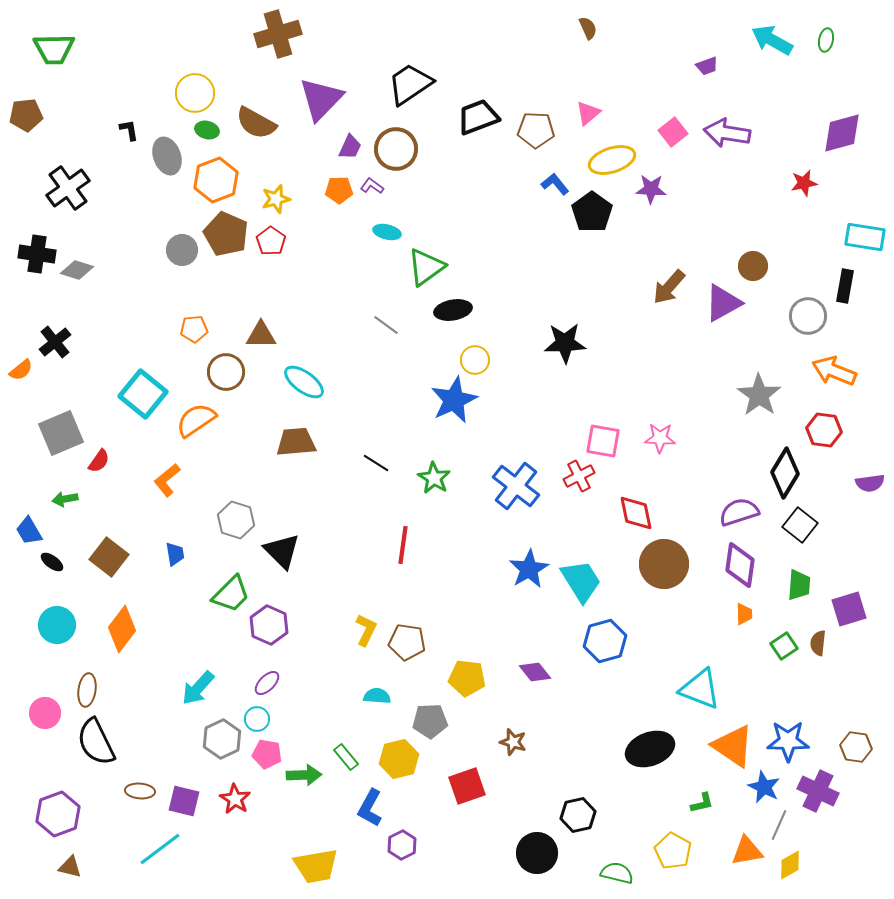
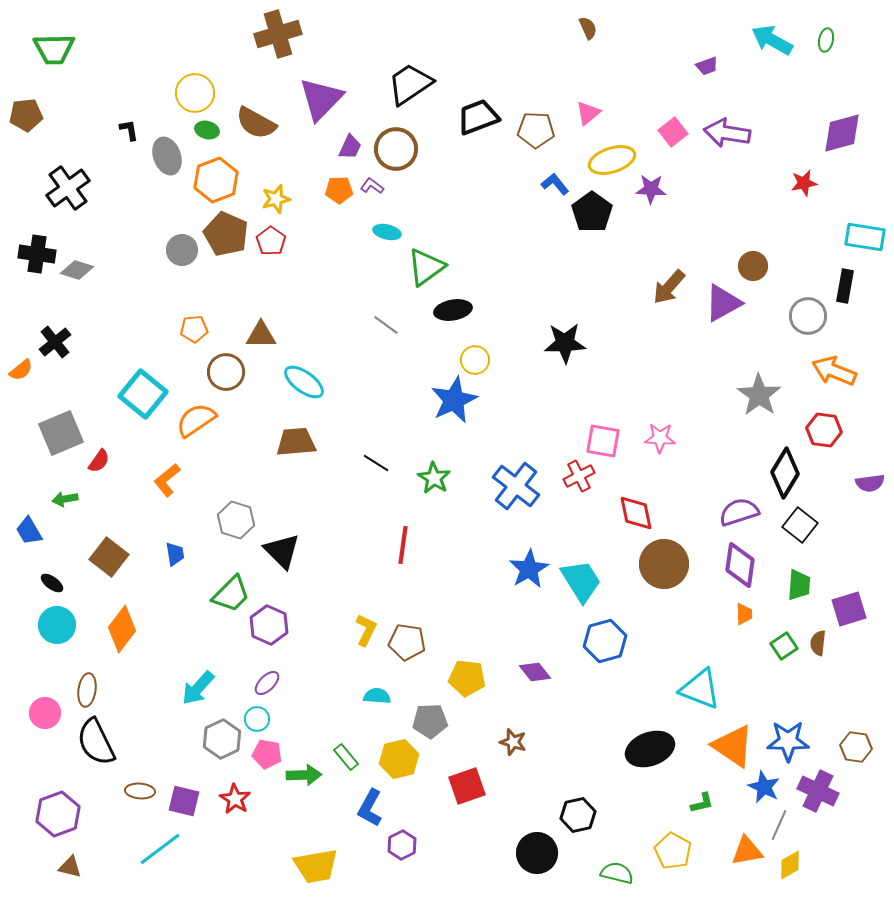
black ellipse at (52, 562): moved 21 px down
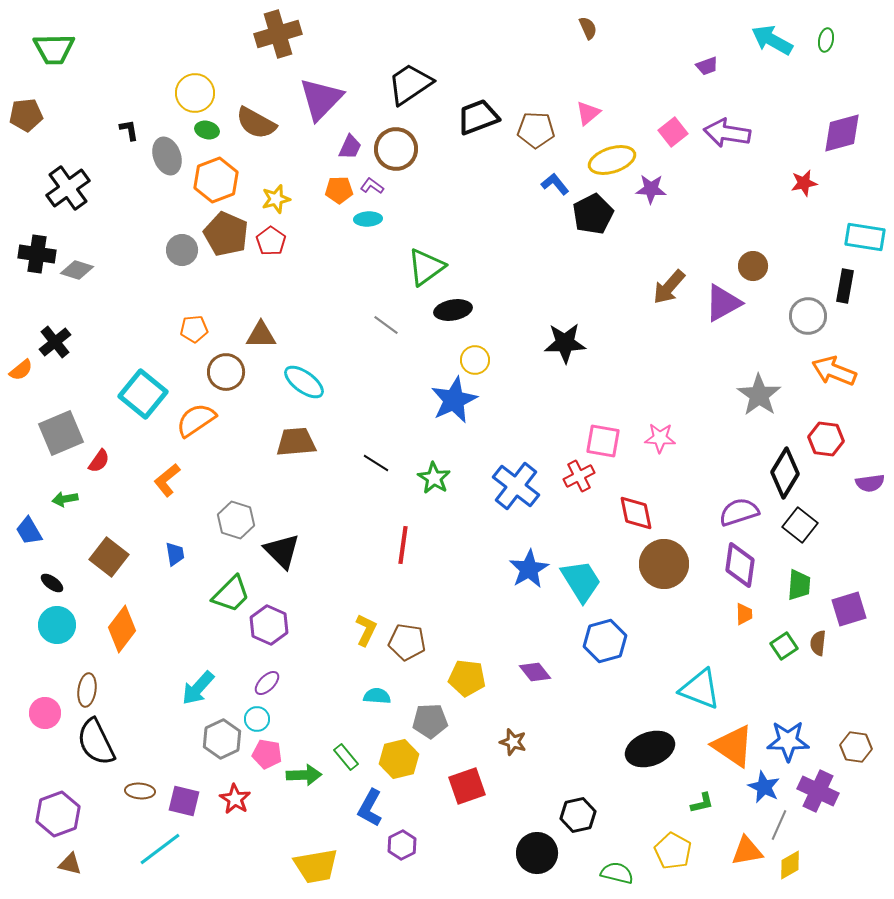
black pentagon at (592, 212): moved 1 px right, 2 px down; rotated 9 degrees clockwise
cyan ellipse at (387, 232): moved 19 px left, 13 px up; rotated 16 degrees counterclockwise
red hexagon at (824, 430): moved 2 px right, 9 px down
brown triangle at (70, 867): moved 3 px up
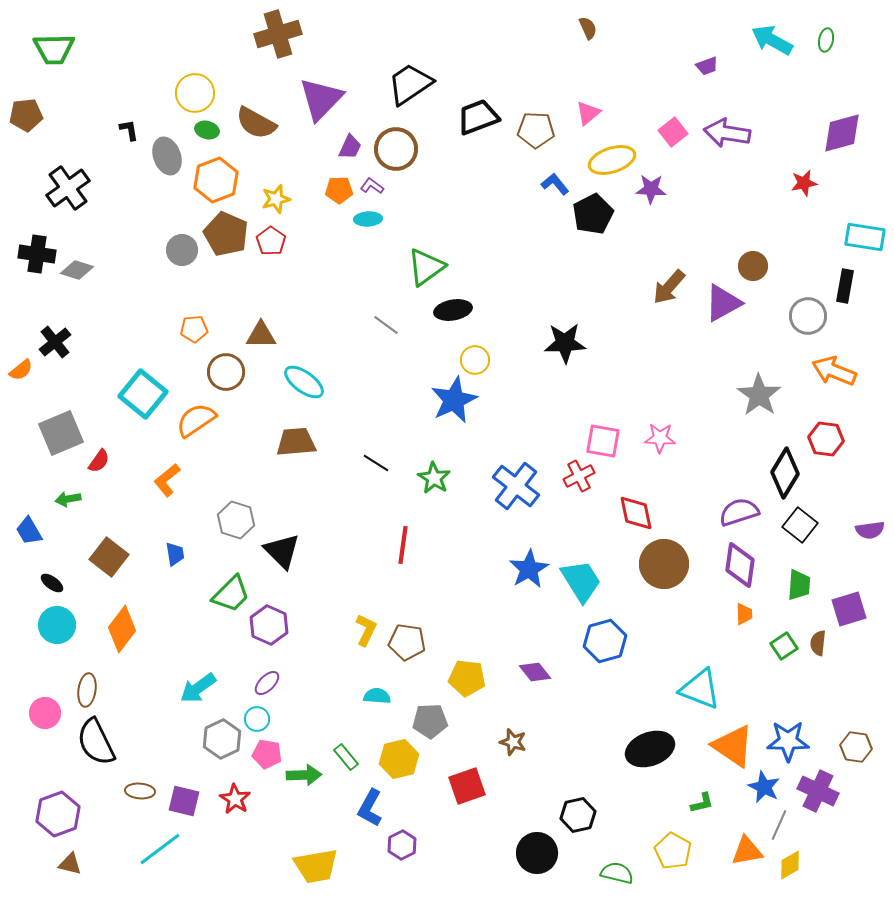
purple semicircle at (870, 483): moved 47 px down
green arrow at (65, 499): moved 3 px right
cyan arrow at (198, 688): rotated 12 degrees clockwise
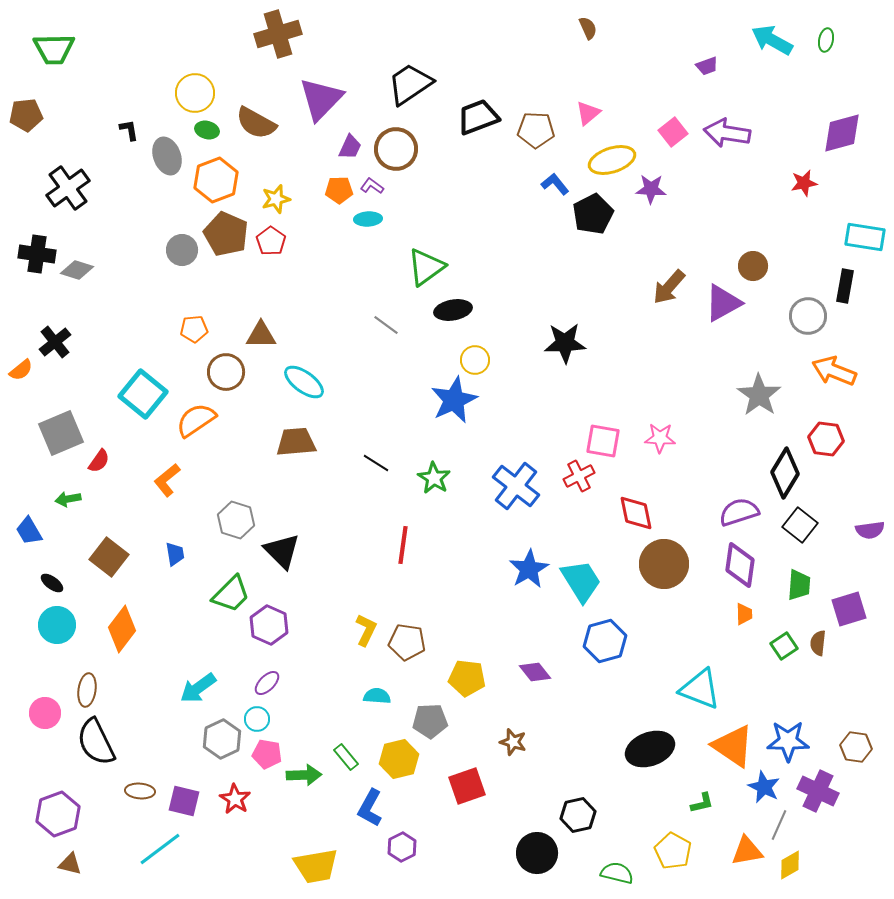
purple hexagon at (402, 845): moved 2 px down
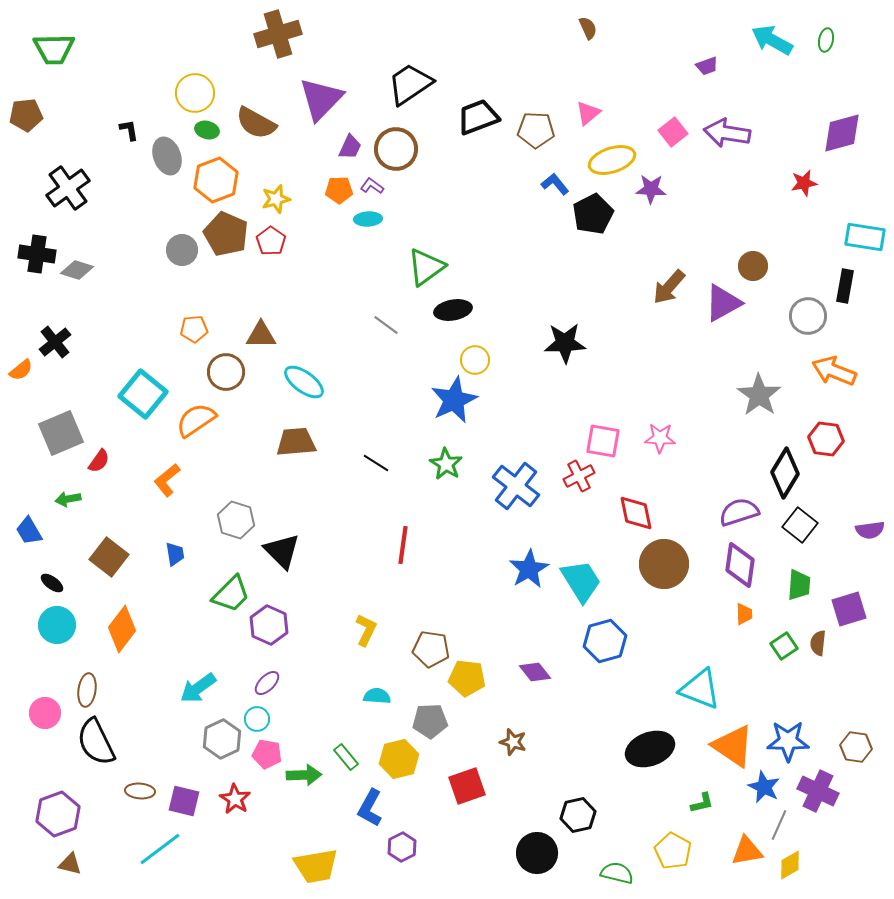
green star at (434, 478): moved 12 px right, 14 px up
brown pentagon at (407, 642): moved 24 px right, 7 px down
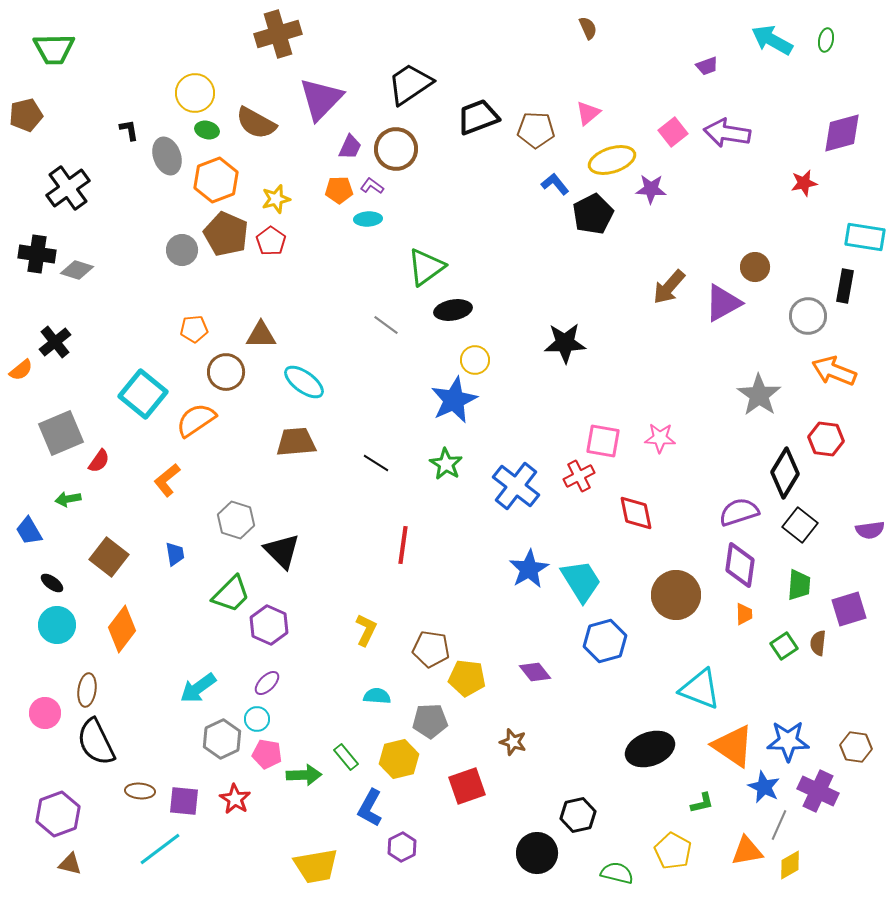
brown pentagon at (26, 115): rotated 8 degrees counterclockwise
brown circle at (753, 266): moved 2 px right, 1 px down
brown circle at (664, 564): moved 12 px right, 31 px down
purple square at (184, 801): rotated 8 degrees counterclockwise
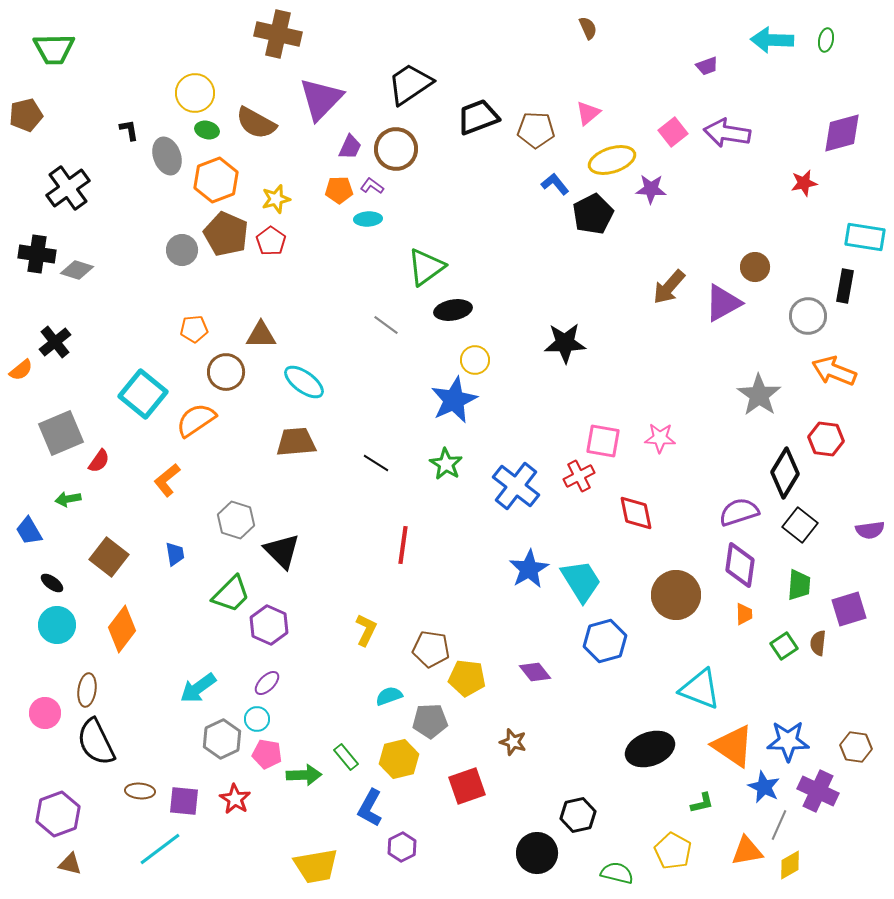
brown cross at (278, 34): rotated 30 degrees clockwise
cyan arrow at (772, 40): rotated 27 degrees counterclockwise
cyan semicircle at (377, 696): moved 12 px right; rotated 24 degrees counterclockwise
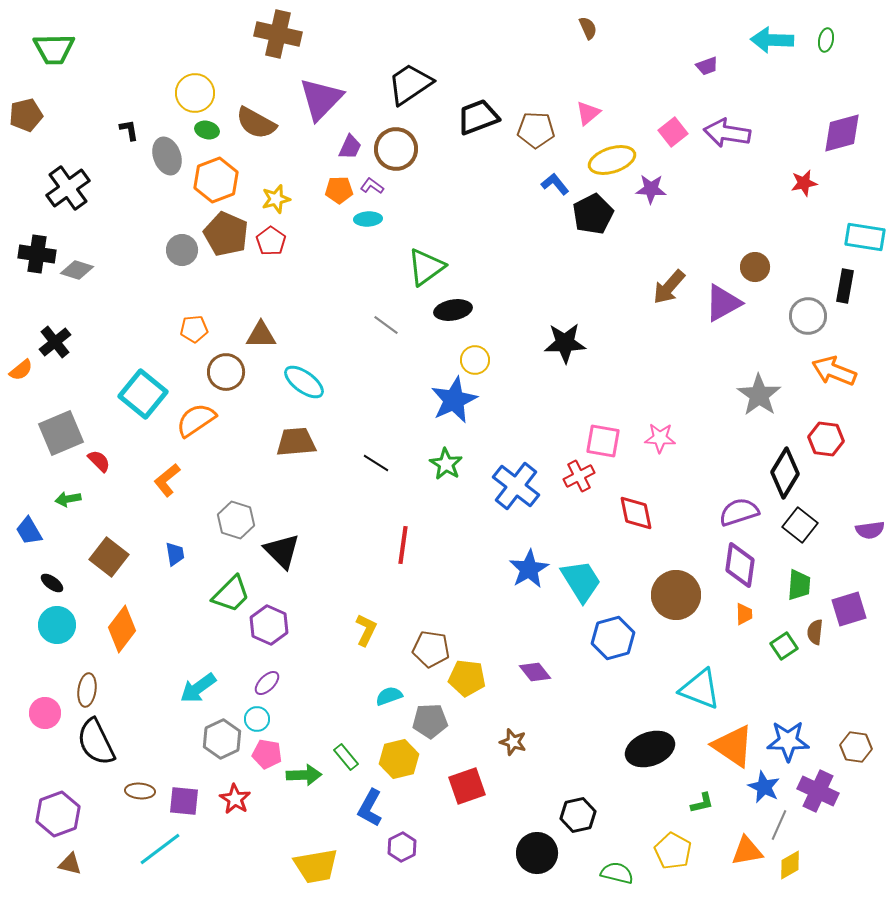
red semicircle at (99, 461): rotated 80 degrees counterclockwise
blue hexagon at (605, 641): moved 8 px right, 3 px up
brown semicircle at (818, 643): moved 3 px left, 11 px up
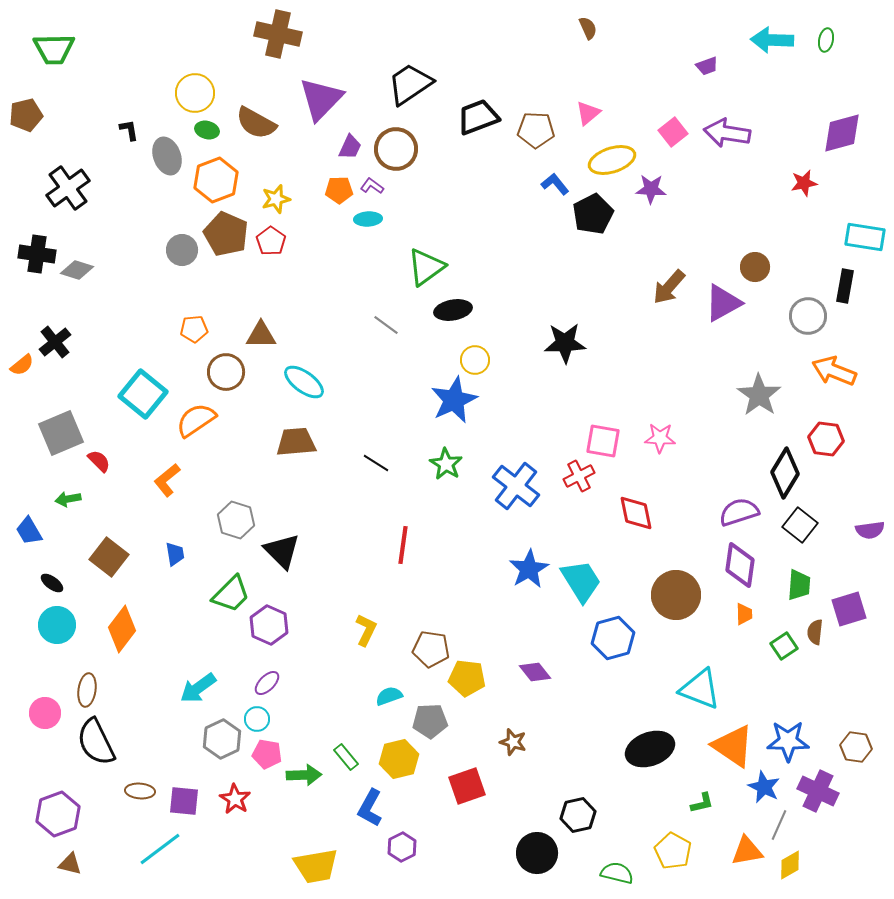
orange semicircle at (21, 370): moved 1 px right, 5 px up
